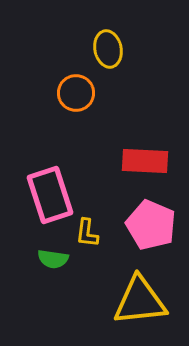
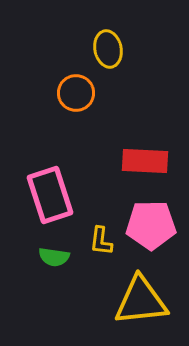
pink pentagon: rotated 24 degrees counterclockwise
yellow L-shape: moved 14 px right, 8 px down
green semicircle: moved 1 px right, 2 px up
yellow triangle: moved 1 px right
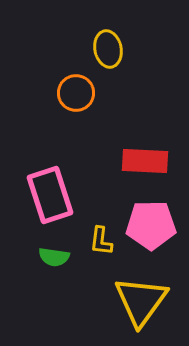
yellow triangle: rotated 48 degrees counterclockwise
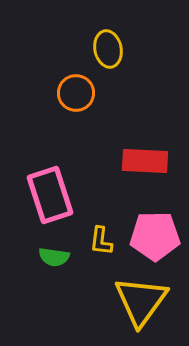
pink pentagon: moved 4 px right, 11 px down
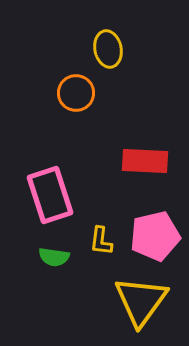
pink pentagon: rotated 12 degrees counterclockwise
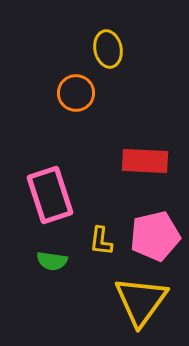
green semicircle: moved 2 px left, 4 px down
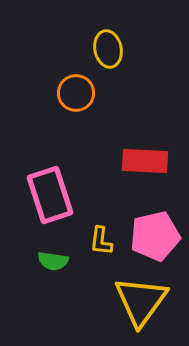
green semicircle: moved 1 px right
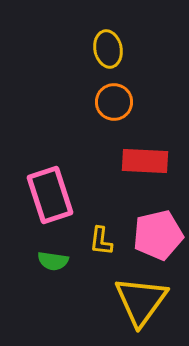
orange circle: moved 38 px right, 9 px down
pink pentagon: moved 3 px right, 1 px up
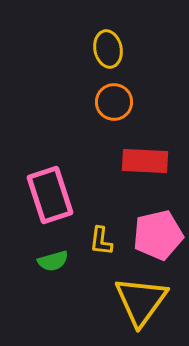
green semicircle: rotated 24 degrees counterclockwise
